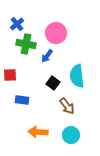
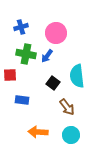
blue cross: moved 4 px right, 3 px down; rotated 24 degrees clockwise
green cross: moved 10 px down
brown arrow: moved 1 px down
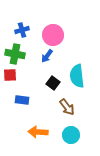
blue cross: moved 1 px right, 3 px down
pink circle: moved 3 px left, 2 px down
green cross: moved 11 px left
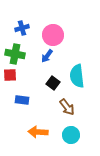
blue cross: moved 2 px up
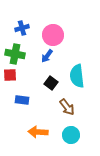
black square: moved 2 px left
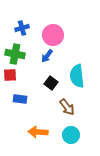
blue rectangle: moved 2 px left, 1 px up
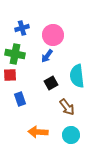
black square: rotated 24 degrees clockwise
blue rectangle: rotated 64 degrees clockwise
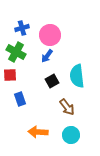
pink circle: moved 3 px left
green cross: moved 1 px right, 2 px up; rotated 18 degrees clockwise
black square: moved 1 px right, 2 px up
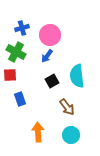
orange arrow: rotated 84 degrees clockwise
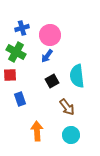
orange arrow: moved 1 px left, 1 px up
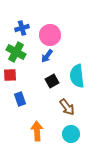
cyan circle: moved 1 px up
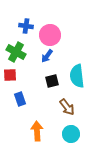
blue cross: moved 4 px right, 2 px up; rotated 24 degrees clockwise
black square: rotated 16 degrees clockwise
